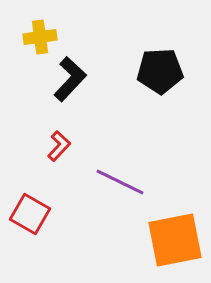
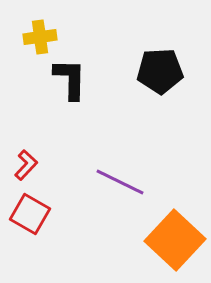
black L-shape: rotated 42 degrees counterclockwise
red L-shape: moved 33 px left, 19 px down
orange square: rotated 36 degrees counterclockwise
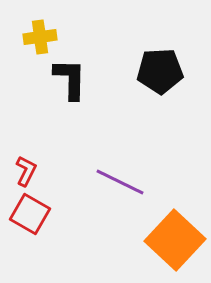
red L-shape: moved 6 px down; rotated 16 degrees counterclockwise
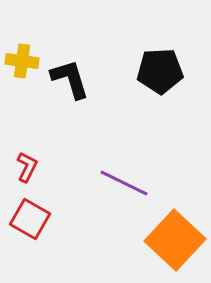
yellow cross: moved 18 px left, 24 px down; rotated 16 degrees clockwise
black L-shape: rotated 18 degrees counterclockwise
red L-shape: moved 1 px right, 4 px up
purple line: moved 4 px right, 1 px down
red square: moved 5 px down
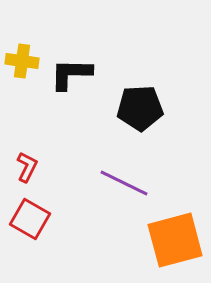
black pentagon: moved 20 px left, 37 px down
black L-shape: moved 1 px right, 5 px up; rotated 72 degrees counterclockwise
orange square: rotated 32 degrees clockwise
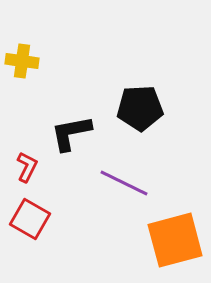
black L-shape: moved 59 px down; rotated 12 degrees counterclockwise
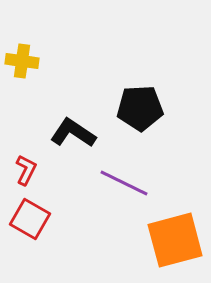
black L-shape: moved 2 px right; rotated 45 degrees clockwise
red L-shape: moved 1 px left, 3 px down
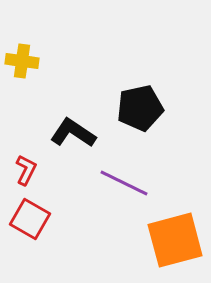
black pentagon: rotated 9 degrees counterclockwise
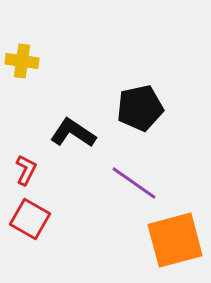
purple line: moved 10 px right; rotated 9 degrees clockwise
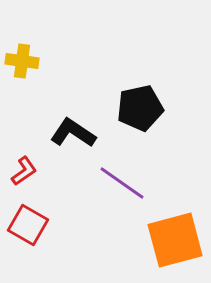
red L-shape: moved 2 px left, 1 px down; rotated 28 degrees clockwise
purple line: moved 12 px left
red square: moved 2 px left, 6 px down
